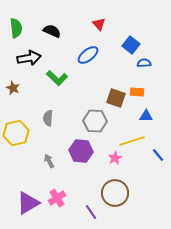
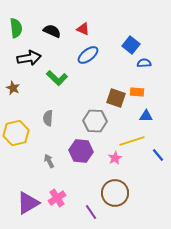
red triangle: moved 16 px left, 5 px down; rotated 24 degrees counterclockwise
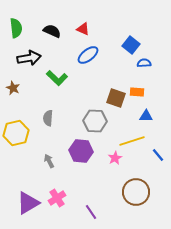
brown circle: moved 21 px right, 1 px up
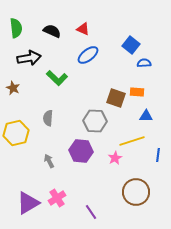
blue line: rotated 48 degrees clockwise
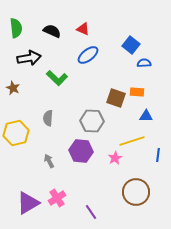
gray hexagon: moved 3 px left
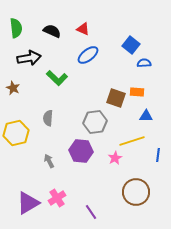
gray hexagon: moved 3 px right, 1 px down; rotated 10 degrees counterclockwise
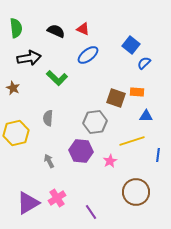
black semicircle: moved 4 px right
blue semicircle: rotated 40 degrees counterclockwise
pink star: moved 5 px left, 3 px down
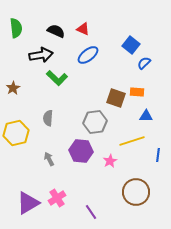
black arrow: moved 12 px right, 3 px up
brown star: rotated 16 degrees clockwise
gray arrow: moved 2 px up
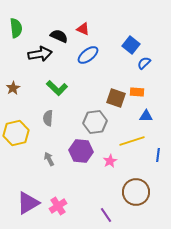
black semicircle: moved 3 px right, 5 px down
black arrow: moved 1 px left, 1 px up
green L-shape: moved 10 px down
pink cross: moved 1 px right, 8 px down
purple line: moved 15 px right, 3 px down
